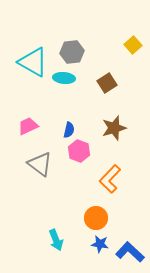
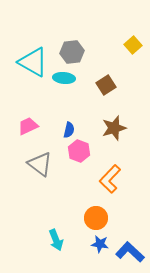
brown square: moved 1 px left, 2 px down
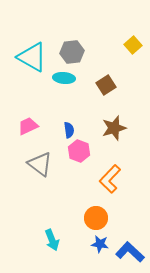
cyan triangle: moved 1 px left, 5 px up
blue semicircle: rotated 21 degrees counterclockwise
cyan arrow: moved 4 px left
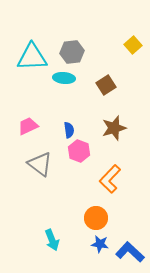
cyan triangle: rotated 32 degrees counterclockwise
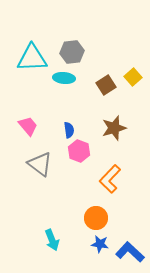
yellow square: moved 32 px down
cyan triangle: moved 1 px down
pink trapezoid: rotated 75 degrees clockwise
